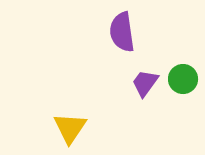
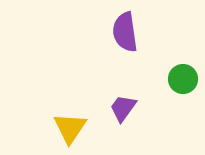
purple semicircle: moved 3 px right
purple trapezoid: moved 22 px left, 25 px down
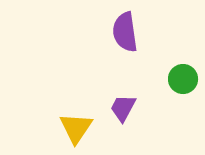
purple trapezoid: rotated 8 degrees counterclockwise
yellow triangle: moved 6 px right
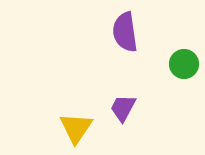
green circle: moved 1 px right, 15 px up
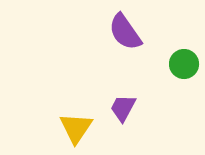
purple semicircle: rotated 27 degrees counterclockwise
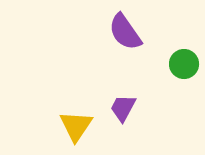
yellow triangle: moved 2 px up
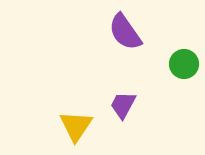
purple trapezoid: moved 3 px up
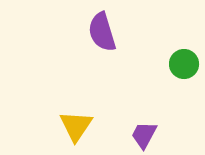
purple semicircle: moved 23 px left; rotated 18 degrees clockwise
purple trapezoid: moved 21 px right, 30 px down
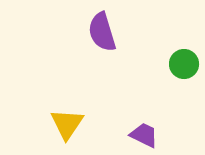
yellow triangle: moved 9 px left, 2 px up
purple trapezoid: rotated 88 degrees clockwise
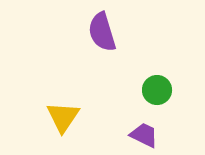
green circle: moved 27 px left, 26 px down
yellow triangle: moved 4 px left, 7 px up
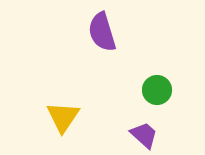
purple trapezoid: rotated 16 degrees clockwise
